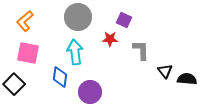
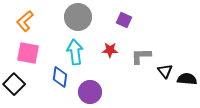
red star: moved 11 px down
gray L-shape: moved 6 px down; rotated 90 degrees counterclockwise
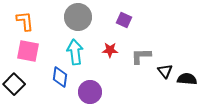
orange L-shape: rotated 125 degrees clockwise
pink square: moved 2 px up
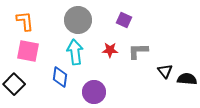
gray circle: moved 3 px down
gray L-shape: moved 3 px left, 5 px up
purple circle: moved 4 px right
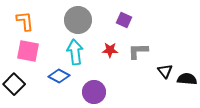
blue diamond: moved 1 px left, 1 px up; rotated 70 degrees counterclockwise
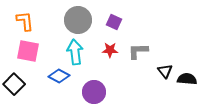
purple square: moved 10 px left, 2 px down
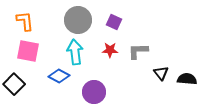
black triangle: moved 4 px left, 2 px down
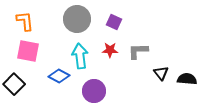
gray circle: moved 1 px left, 1 px up
cyan arrow: moved 5 px right, 4 px down
purple circle: moved 1 px up
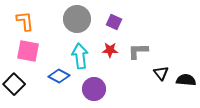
black semicircle: moved 1 px left, 1 px down
purple circle: moved 2 px up
